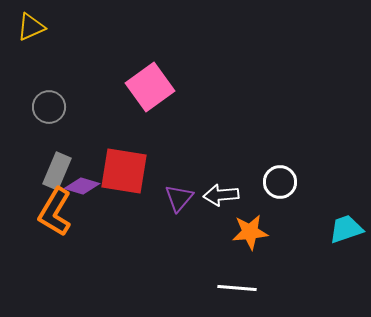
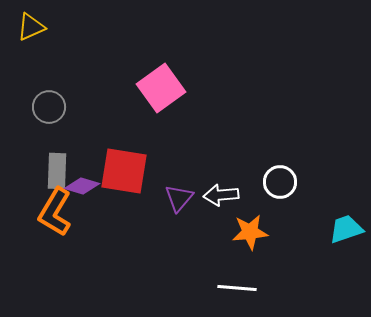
pink square: moved 11 px right, 1 px down
gray rectangle: rotated 21 degrees counterclockwise
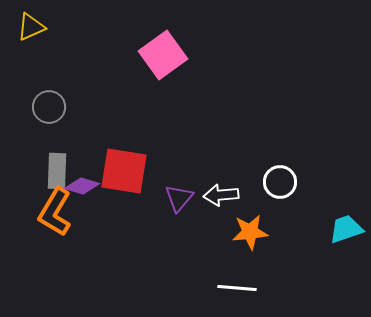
pink square: moved 2 px right, 33 px up
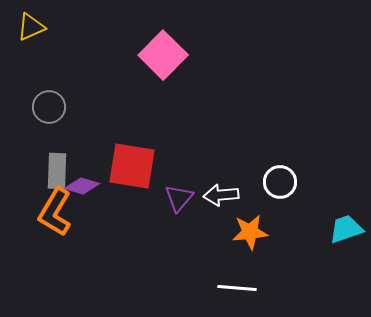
pink square: rotated 9 degrees counterclockwise
red square: moved 8 px right, 5 px up
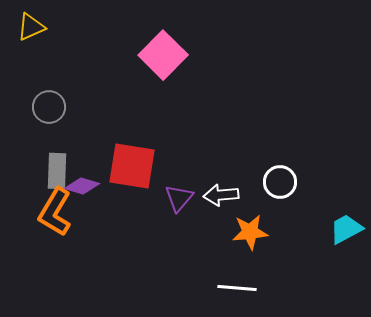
cyan trapezoid: rotated 9 degrees counterclockwise
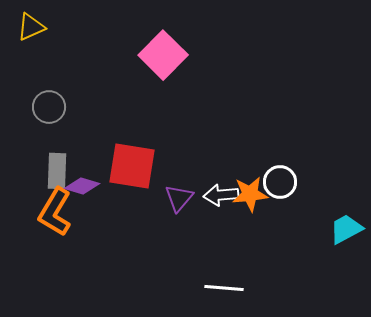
orange star: moved 38 px up
white line: moved 13 px left
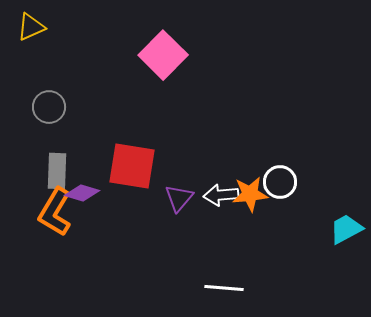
purple diamond: moved 7 px down
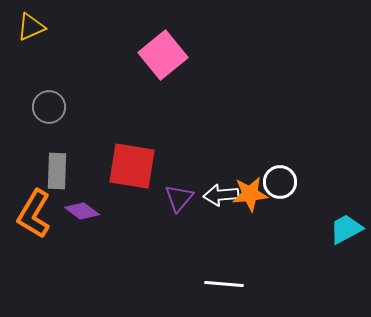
pink square: rotated 6 degrees clockwise
purple diamond: moved 18 px down; rotated 20 degrees clockwise
orange L-shape: moved 21 px left, 2 px down
white line: moved 4 px up
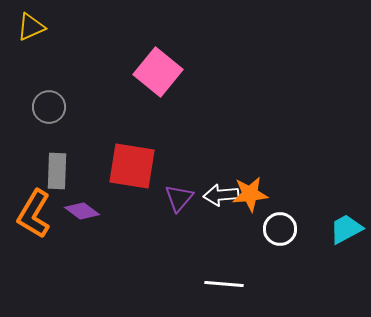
pink square: moved 5 px left, 17 px down; rotated 12 degrees counterclockwise
white circle: moved 47 px down
